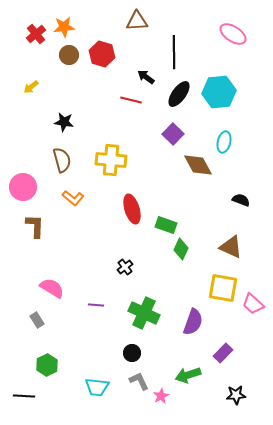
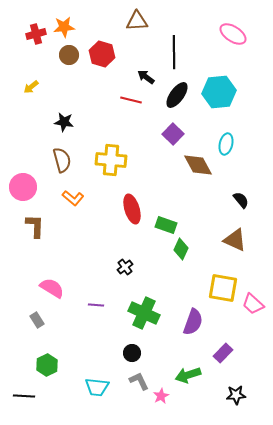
red cross at (36, 34): rotated 24 degrees clockwise
black ellipse at (179, 94): moved 2 px left, 1 px down
cyan ellipse at (224, 142): moved 2 px right, 2 px down
black semicircle at (241, 200): rotated 30 degrees clockwise
brown triangle at (231, 247): moved 4 px right, 7 px up
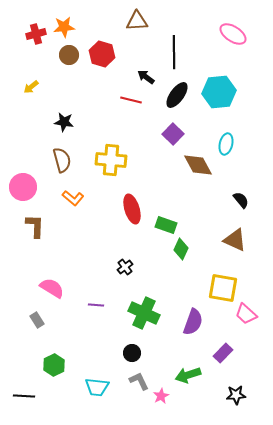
pink trapezoid at (253, 304): moved 7 px left, 10 px down
green hexagon at (47, 365): moved 7 px right
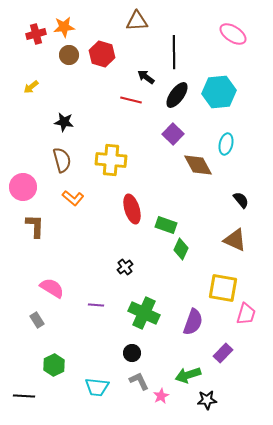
pink trapezoid at (246, 314): rotated 115 degrees counterclockwise
black star at (236, 395): moved 29 px left, 5 px down
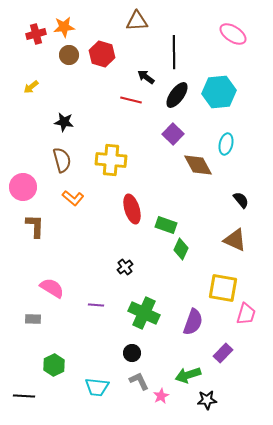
gray rectangle at (37, 320): moved 4 px left, 1 px up; rotated 56 degrees counterclockwise
